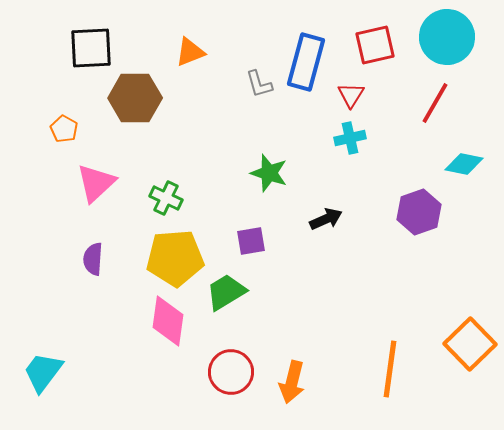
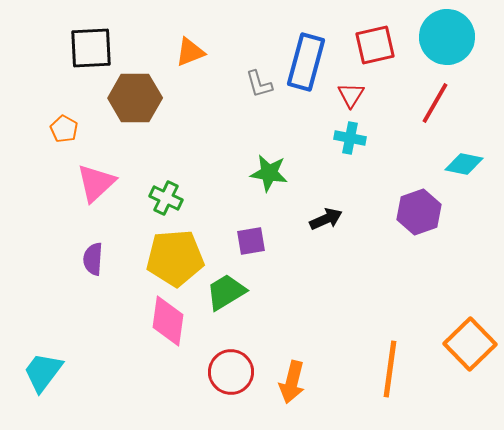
cyan cross: rotated 24 degrees clockwise
green star: rotated 9 degrees counterclockwise
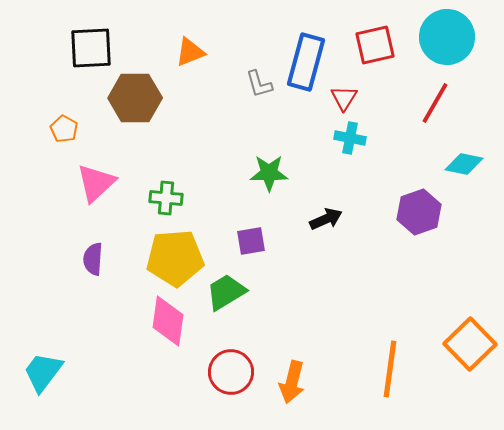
red triangle: moved 7 px left, 3 px down
green star: rotated 9 degrees counterclockwise
green cross: rotated 20 degrees counterclockwise
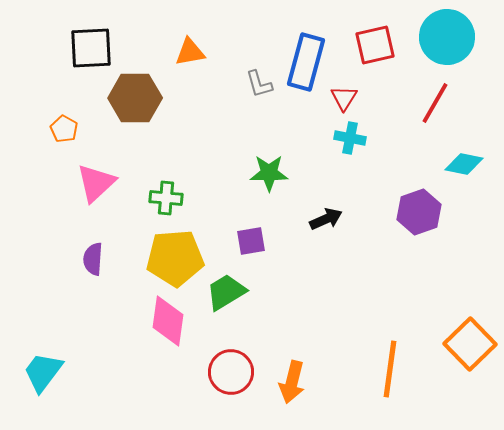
orange triangle: rotated 12 degrees clockwise
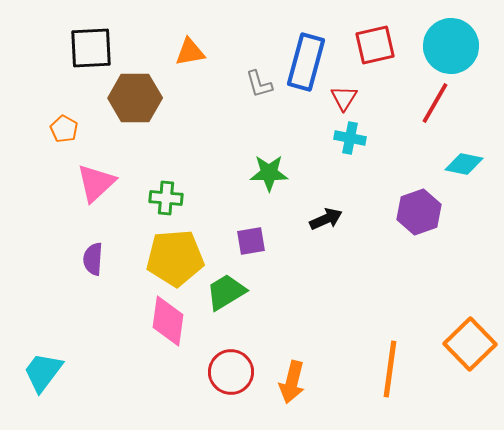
cyan circle: moved 4 px right, 9 px down
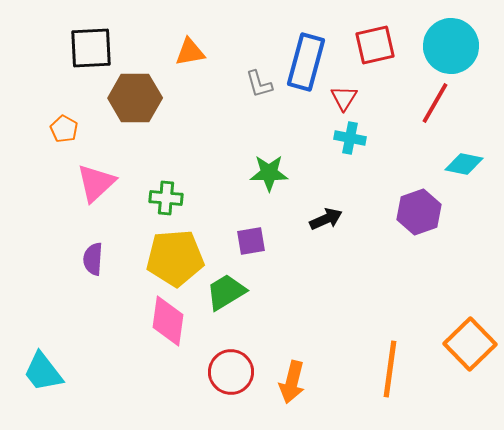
cyan trapezoid: rotated 75 degrees counterclockwise
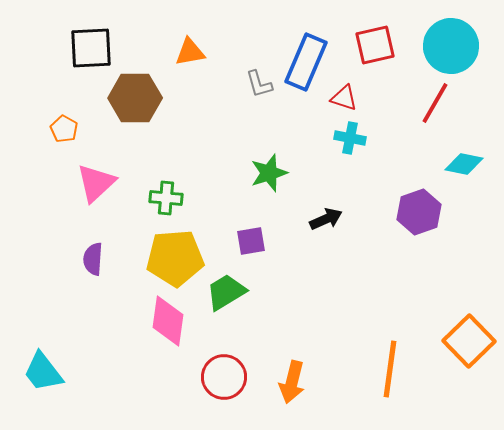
blue rectangle: rotated 8 degrees clockwise
red triangle: rotated 44 degrees counterclockwise
green star: rotated 18 degrees counterclockwise
orange square: moved 1 px left, 3 px up
red circle: moved 7 px left, 5 px down
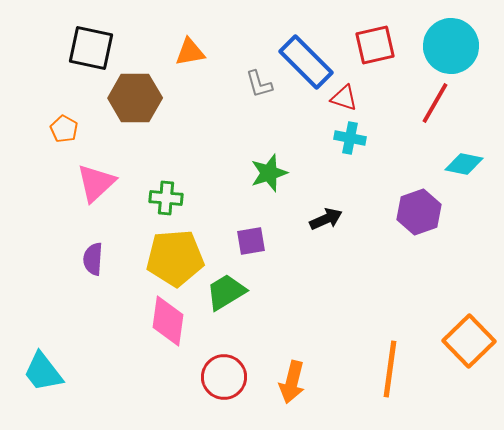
black square: rotated 15 degrees clockwise
blue rectangle: rotated 68 degrees counterclockwise
